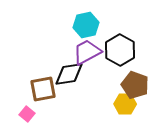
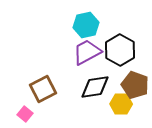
black diamond: moved 26 px right, 13 px down
brown square: rotated 16 degrees counterclockwise
yellow hexagon: moved 4 px left
pink square: moved 2 px left
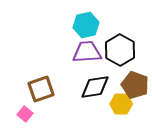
purple trapezoid: rotated 24 degrees clockwise
brown square: moved 2 px left; rotated 8 degrees clockwise
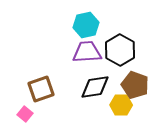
yellow hexagon: moved 1 px down
